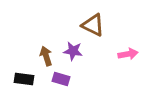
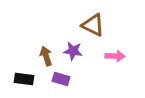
pink arrow: moved 13 px left, 2 px down; rotated 12 degrees clockwise
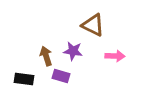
purple rectangle: moved 3 px up
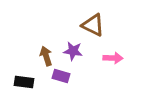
pink arrow: moved 2 px left, 2 px down
black rectangle: moved 3 px down
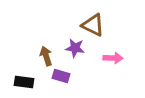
purple star: moved 2 px right, 3 px up
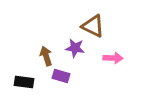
brown triangle: moved 1 px down
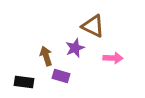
purple star: rotated 30 degrees counterclockwise
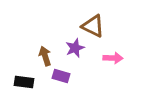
brown arrow: moved 1 px left
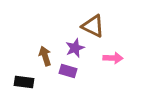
purple rectangle: moved 7 px right, 5 px up
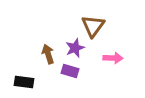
brown triangle: rotated 40 degrees clockwise
brown arrow: moved 3 px right, 2 px up
purple rectangle: moved 2 px right
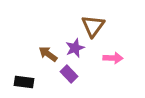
brown arrow: rotated 36 degrees counterclockwise
purple rectangle: moved 1 px left, 3 px down; rotated 30 degrees clockwise
